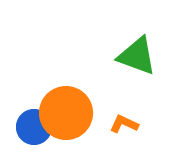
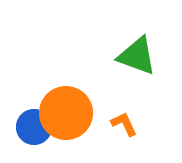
orange L-shape: rotated 40 degrees clockwise
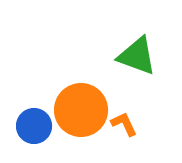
orange circle: moved 15 px right, 3 px up
blue circle: moved 1 px up
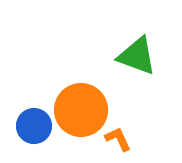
orange L-shape: moved 6 px left, 15 px down
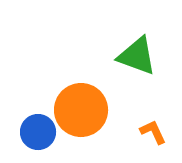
blue circle: moved 4 px right, 6 px down
orange L-shape: moved 35 px right, 7 px up
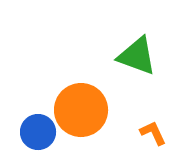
orange L-shape: moved 1 px down
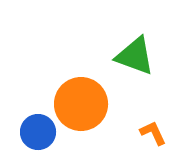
green triangle: moved 2 px left
orange circle: moved 6 px up
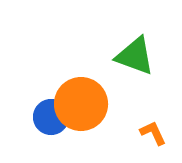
blue circle: moved 13 px right, 15 px up
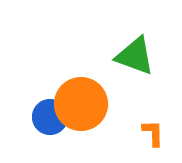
blue circle: moved 1 px left
orange L-shape: rotated 24 degrees clockwise
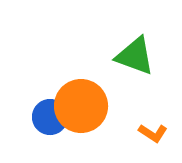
orange circle: moved 2 px down
orange L-shape: rotated 124 degrees clockwise
